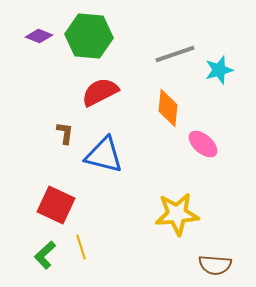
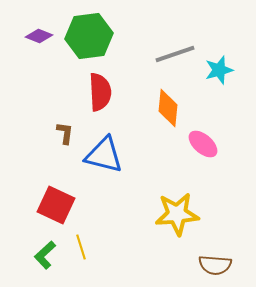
green hexagon: rotated 12 degrees counterclockwise
red semicircle: rotated 114 degrees clockwise
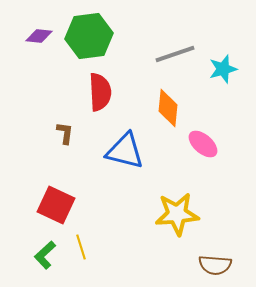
purple diamond: rotated 16 degrees counterclockwise
cyan star: moved 4 px right, 1 px up
blue triangle: moved 21 px right, 4 px up
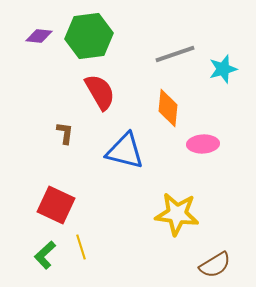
red semicircle: rotated 27 degrees counterclockwise
pink ellipse: rotated 44 degrees counterclockwise
yellow star: rotated 12 degrees clockwise
brown semicircle: rotated 36 degrees counterclockwise
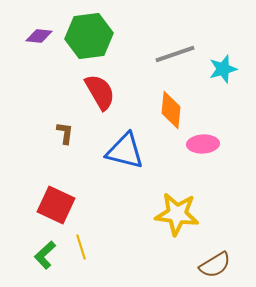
orange diamond: moved 3 px right, 2 px down
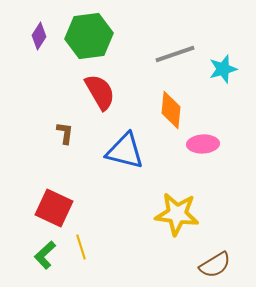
purple diamond: rotated 64 degrees counterclockwise
red square: moved 2 px left, 3 px down
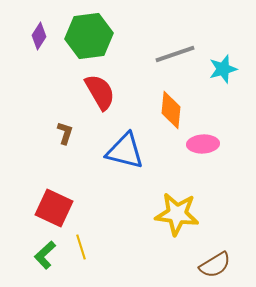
brown L-shape: rotated 10 degrees clockwise
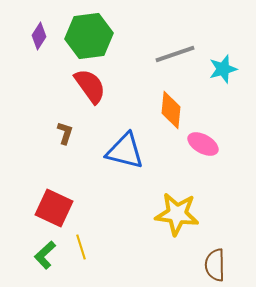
red semicircle: moved 10 px left, 6 px up; rotated 6 degrees counterclockwise
pink ellipse: rotated 32 degrees clockwise
brown semicircle: rotated 120 degrees clockwise
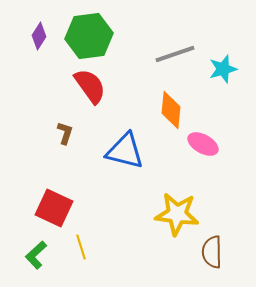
green L-shape: moved 9 px left
brown semicircle: moved 3 px left, 13 px up
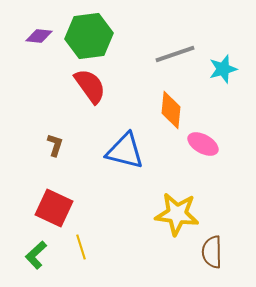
purple diamond: rotated 64 degrees clockwise
brown L-shape: moved 10 px left, 12 px down
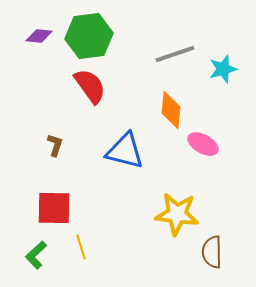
red square: rotated 24 degrees counterclockwise
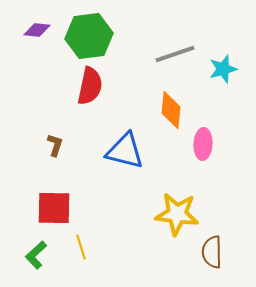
purple diamond: moved 2 px left, 6 px up
red semicircle: rotated 48 degrees clockwise
pink ellipse: rotated 64 degrees clockwise
